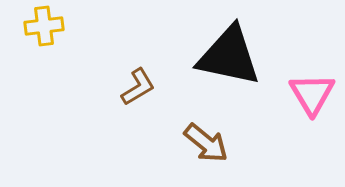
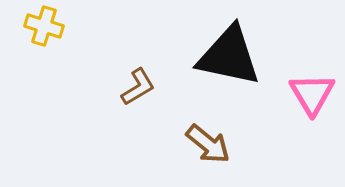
yellow cross: rotated 24 degrees clockwise
brown arrow: moved 2 px right, 1 px down
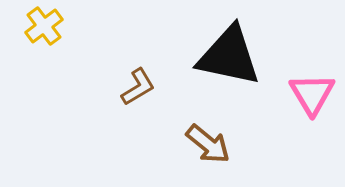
yellow cross: rotated 36 degrees clockwise
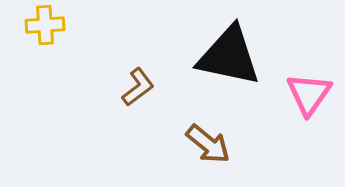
yellow cross: moved 1 px right, 1 px up; rotated 33 degrees clockwise
brown L-shape: rotated 6 degrees counterclockwise
pink triangle: moved 3 px left; rotated 6 degrees clockwise
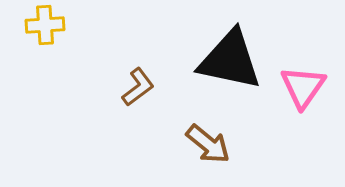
black triangle: moved 1 px right, 4 px down
pink triangle: moved 6 px left, 7 px up
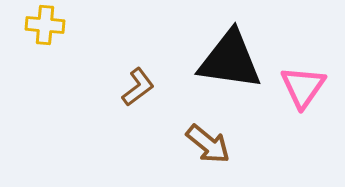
yellow cross: rotated 9 degrees clockwise
black triangle: rotated 4 degrees counterclockwise
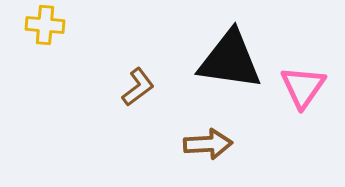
brown arrow: rotated 42 degrees counterclockwise
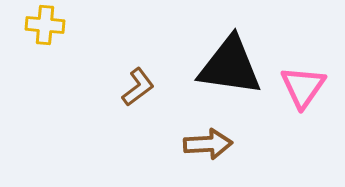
black triangle: moved 6 px down
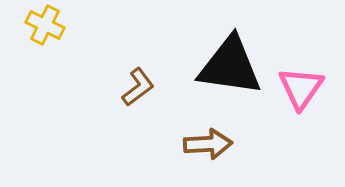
yellow cross: rotated 21 degrees clockwise
pink triangle: moved 2 px left, 1 px down
